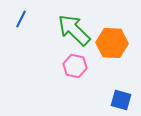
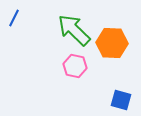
blue line: moved 7 px left, 1 px up
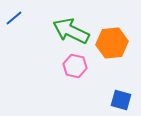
blue line: rotated 24 degrees clockwise
green arrow: moved 3 px left, 1 px down; rotated 18 degrees counterclockwise
orange hexagon: rotated 8 degrees counterclockwise
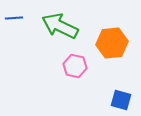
blue line: rotated 36 degrees clockwise
green arrow: moved 11 px left, 5 px up
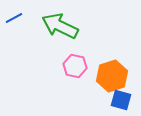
blue line: rotated 24 degrees counterclockwise
orange hexagon: moved 33 px down; rotated 12 degrees counterclockwise
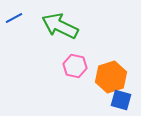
orange hexagon: moved 1 px left, 1 px down
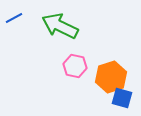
blue square: moved 1 px right, 2 px up
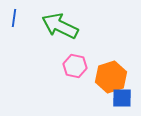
blue line: rotated 54 degrees counterclockwise
blue square: rotated 15 degrees counterclockwise
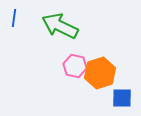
orange hexagon: moved 11 px left, 4 px up
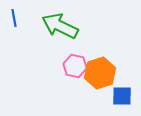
blue line: rotated 18 degrees counterclockwise
blue square: moved 2 px up
